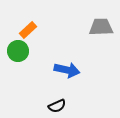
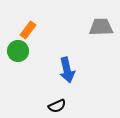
orange rectangle: rotated 12 degrees counterclockwise
blue arrow: rotated 65 degrees clockwise
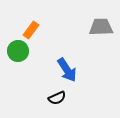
orange rectangle: moved 3 px right
blue arrow: rotated 20 degrees counterclockwise
black semicircle: moved 8 px up
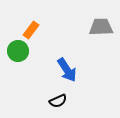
black semicircle: moved 1 px right, 3 px down
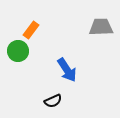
black semicircle: moved 5 px left
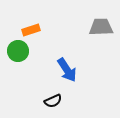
orange rectangle: rotated 36 degrees clockwise
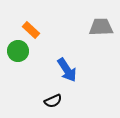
orange rectangle: rotated 60 degrees clockwise
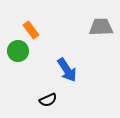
orange rectangle: rotated 12 degrees clockwise
black semicircle: moved 5 px left, 1 px up
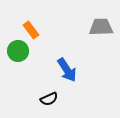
black semicircle: moved 1 px right, 1 px up
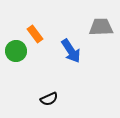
orange rectangle: moved 4 px right, 4 px down
green circle: moved 2 px left
blue arrow: moved 4 px right, 19 px up
